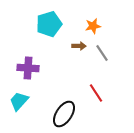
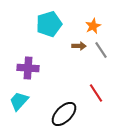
orange star: rotated 14 degrees counterclockwise
gray line: moved 1 px left, 3 px up
black ellipse: rotated 12 degrees clockwise
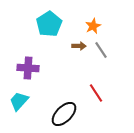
cyan pentagon: rotated 15 degrees counterclockwise
